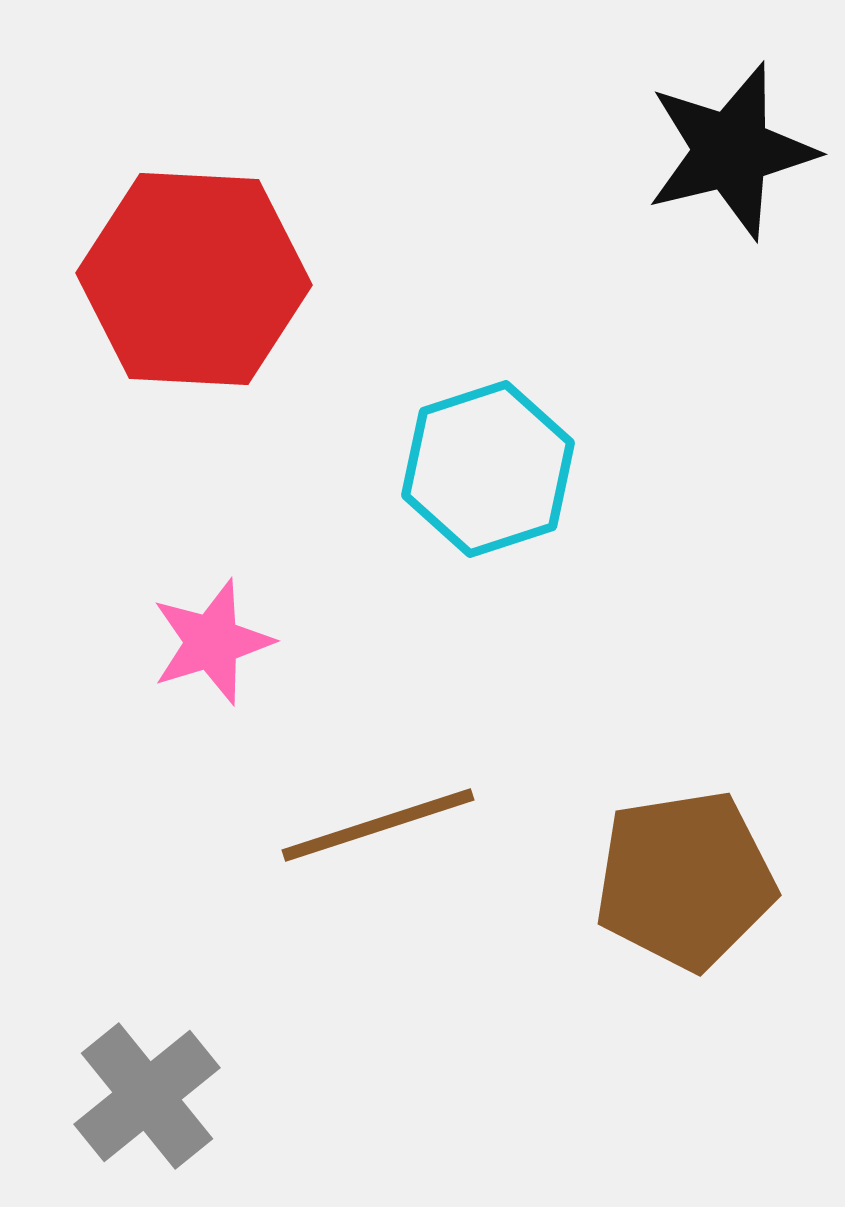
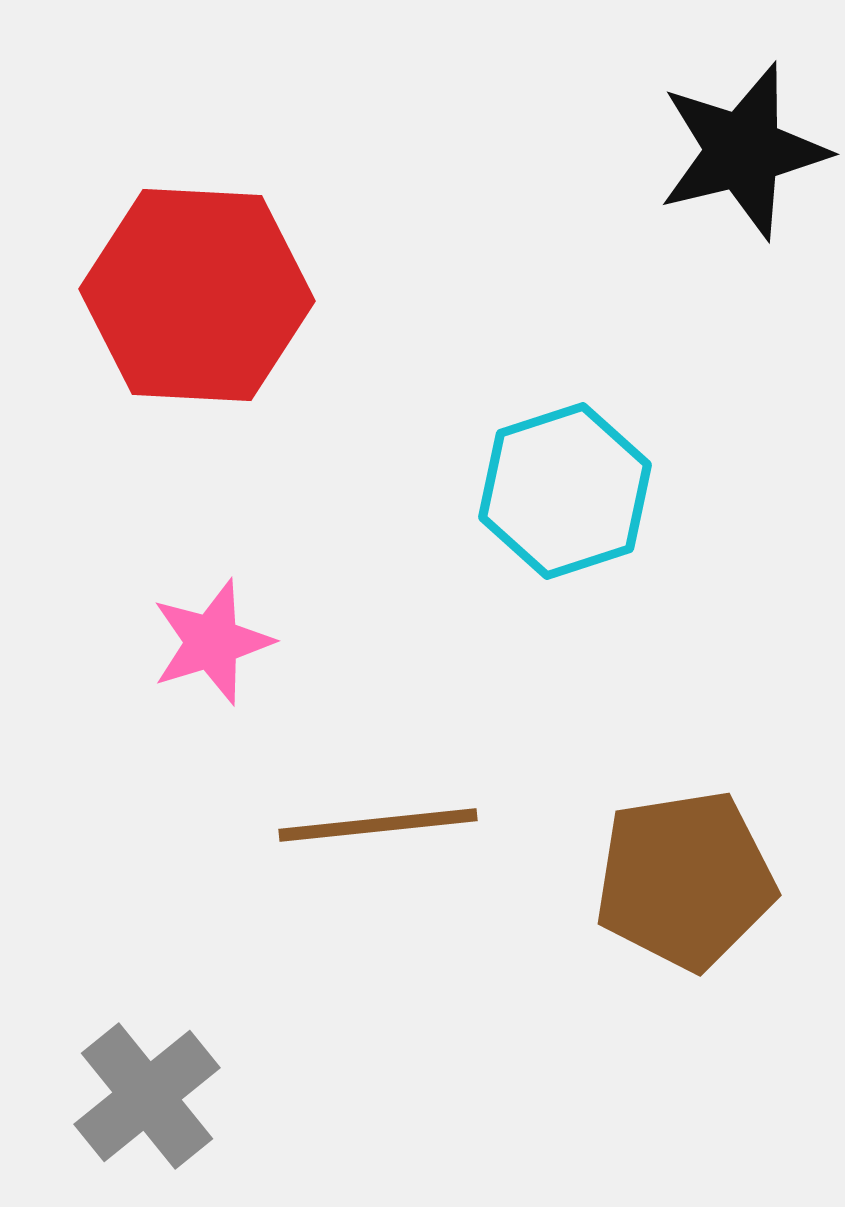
black star: moved 12 px right
red hexagon: moved 3 px right, 16 px down
cyan hexagon: moved 77 px right, 22 px down
brown line: rotated 12 degrees clockwise
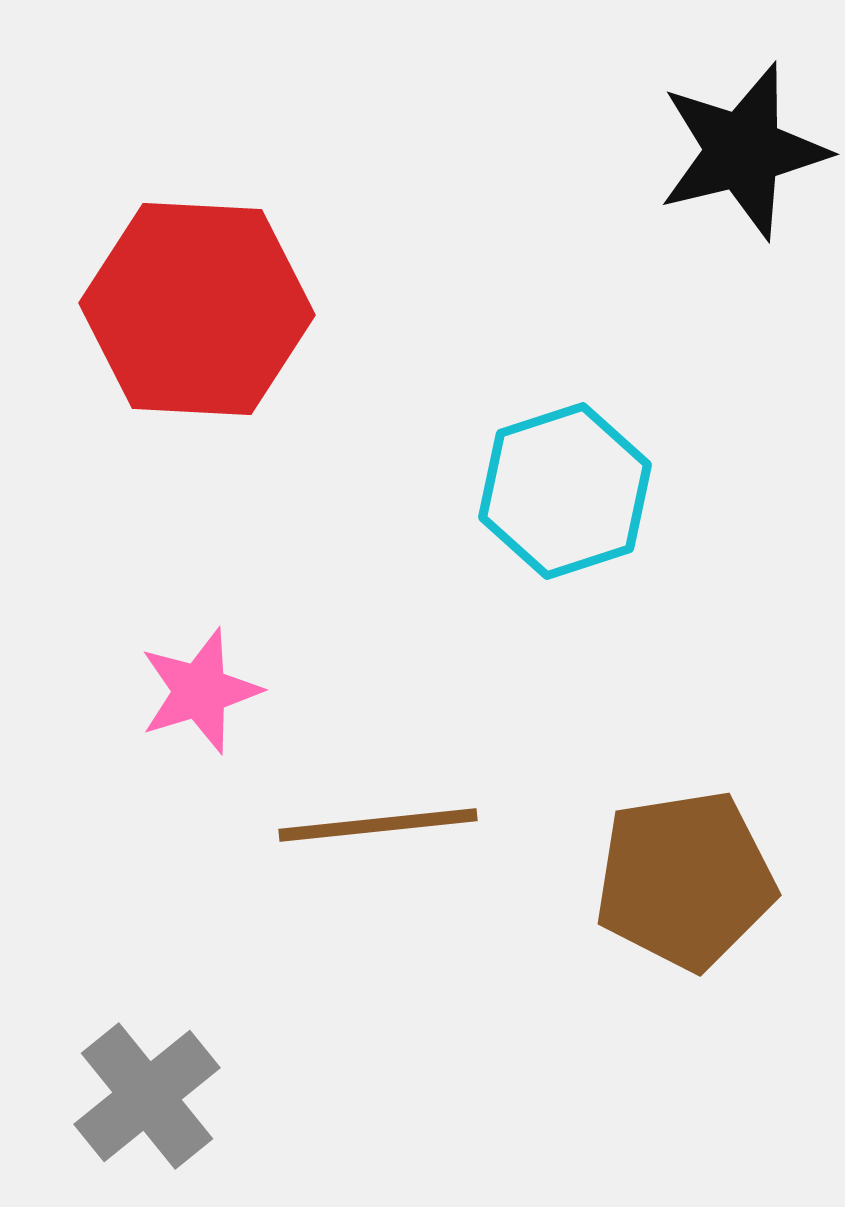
red hexagon: moved 14 px down
pink star: moved 12 px left, 49 px down
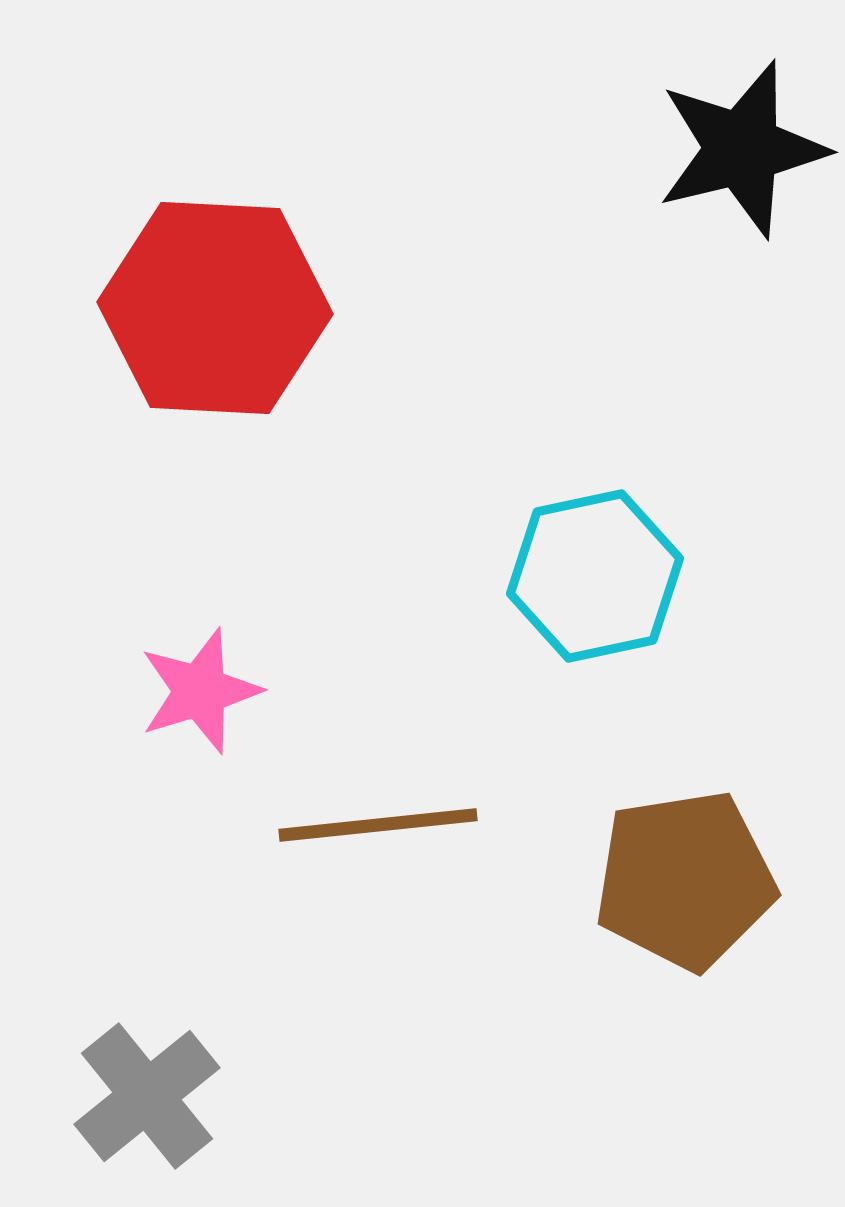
black star: moved 1 px left, 2 px up
red hexagon: moved 18 px right, 1 px up
cyan hexagon: moved 30 px right, 85 px down; rotated 6 degrees clockwise
